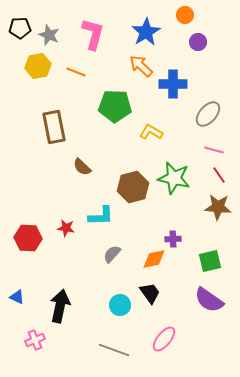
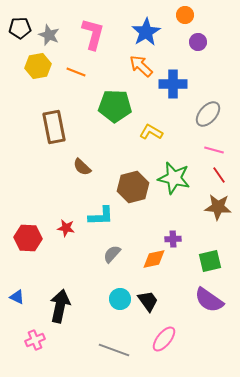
black trapezoid: moved 2 px left, 8 px down
cyan circle: moved 6 px up
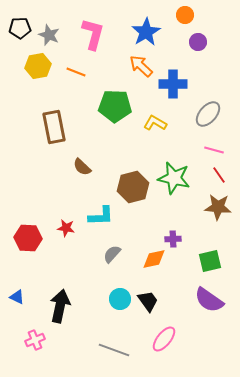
yellow L-shape: moved 4 px right, 9 px up
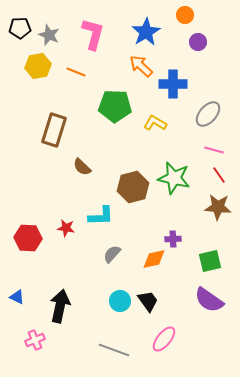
brown rectangle: moved 3 px down; rotated 28 degrees clockwise
cyan circle: moved 2 px down
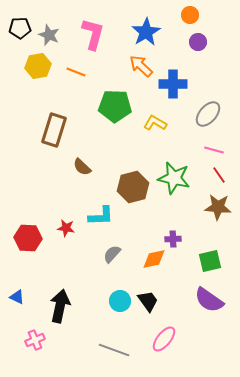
orange circle: moved 5 px right
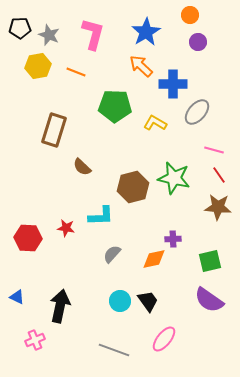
gray ellipse: moved 11 px left, 2 px up
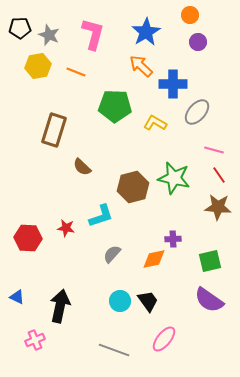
cyan L-shape: rotated 16 degrees counterclockwise
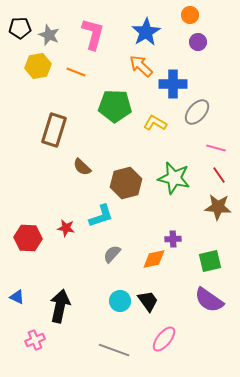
pink line: moved 2 px right, 2 px up
brown hexagon: moved 7 px left, 4 px up
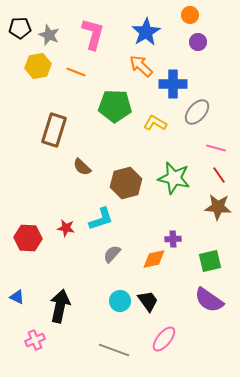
cyan L-shape: moved 3 px down
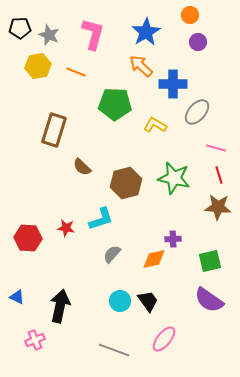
green pentagon: moved 2 px up
yellow L-shape: moved 2 px down
red line: rotated 18 degrees clockwise
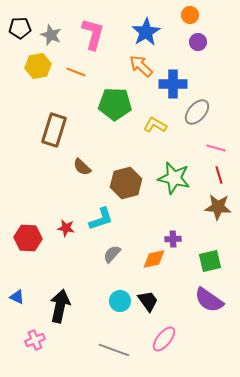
gray star: moved 2 px right
